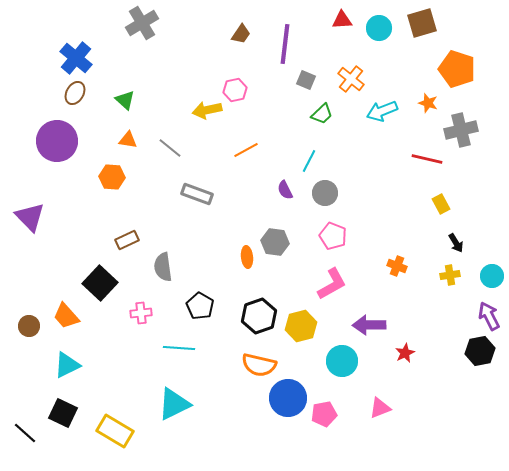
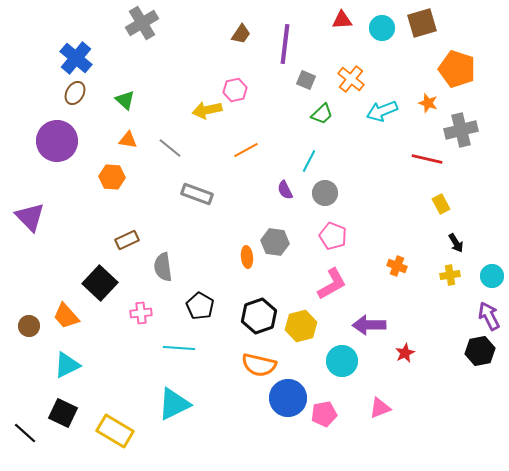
cyan circle at (379, 28): moved 3 px right
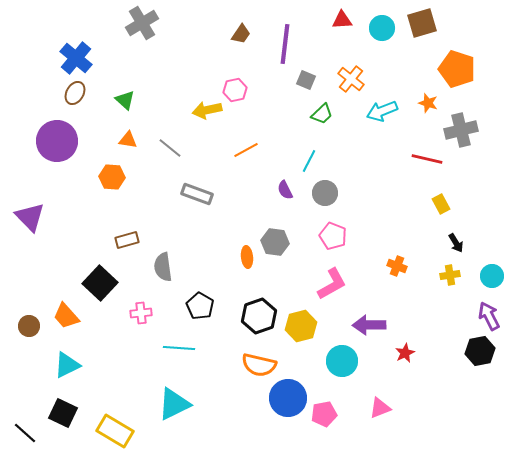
brown rectangle at (127, 240): rotated 10 degrees clockwise
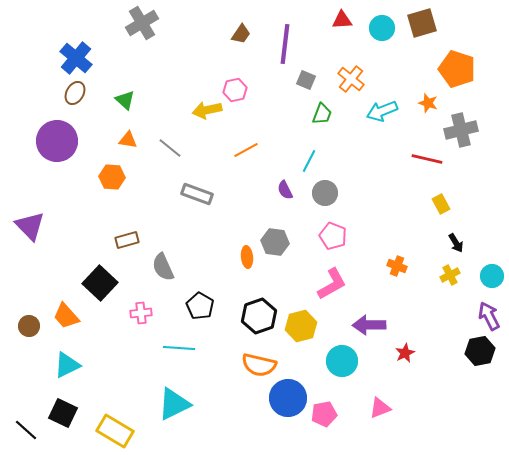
green trapezoid at (322, 114): rotated 25 degrees counterclockwise
purple triangle at (30, 217): moved 9 px down
gray semicircle at (163, 267): rotated 16 degrees counterclockwise
yellow cross at (450, 275): rotated 18 degrees counterclockwise
black line at (25, 433): moved 1 px right, 3 px up
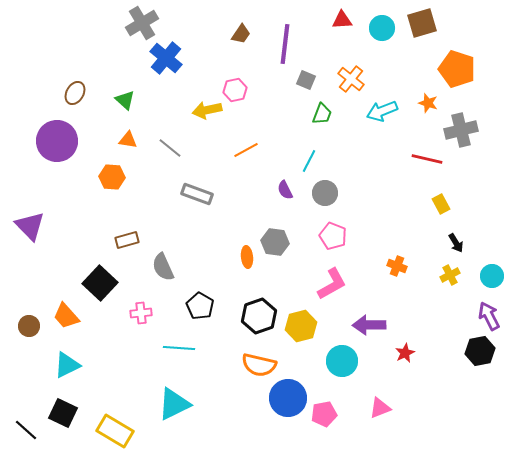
blue cross at (76, 58): moved 90 px right
